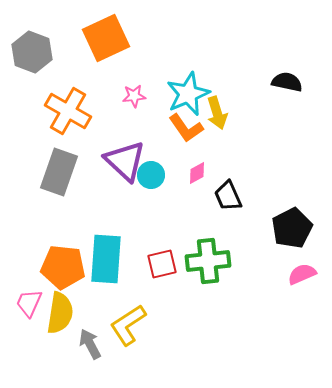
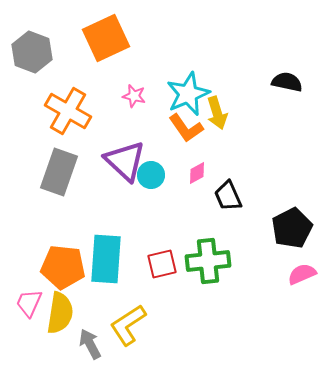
pink star: rotated 20 degrees clockwise
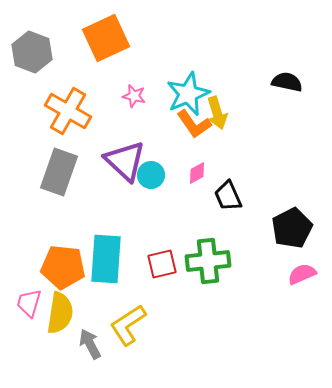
orange L-shape: moved 8 px right, 4 px up
pink trapezoid: rotated 8 degrees counterclockwise
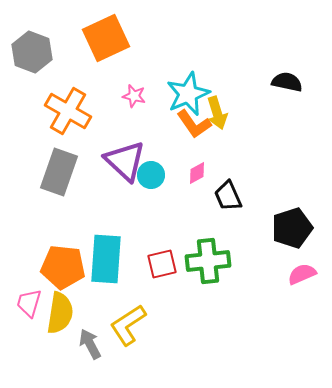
black pentagon: rotated 9 degrees clockwise
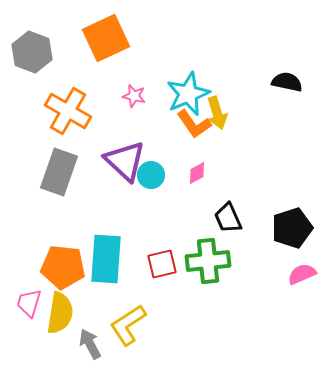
black trapezoid: moved 22 px down
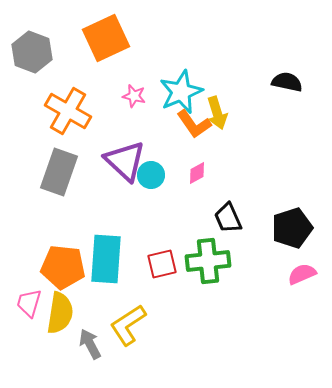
cyan star: moved 7 px left, 2 px up
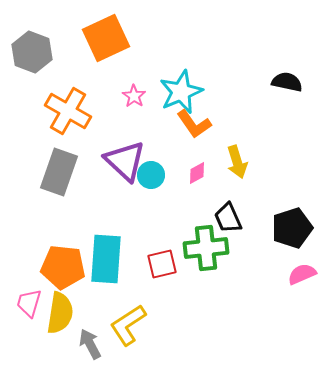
pink star: rotated 20 degrees clockwise
yellow arrow: moved 20 px right, 49 px down
green cross: moved 2 px left, 13 px up
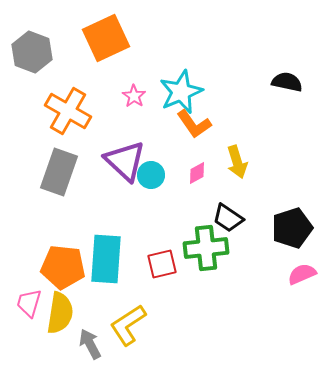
black trapezoid: rotated 32 degrees counterclockwise
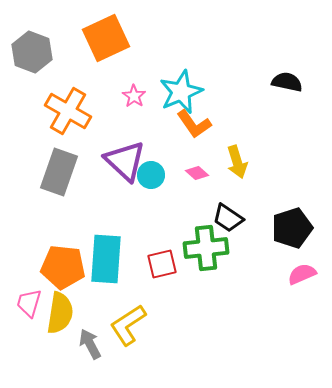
pink diamond: rotated 70 degrees clockwise
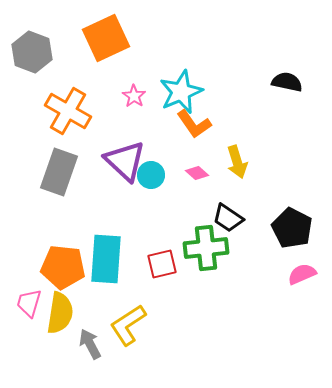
black pentagon: rotated 27 degrees counterclockwise
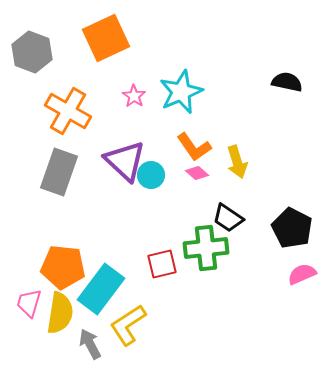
orange L-shape: moved 23 px down
cyan rectangle: moved 5 px left, 30 px down; rotated 33 degrees clockwise
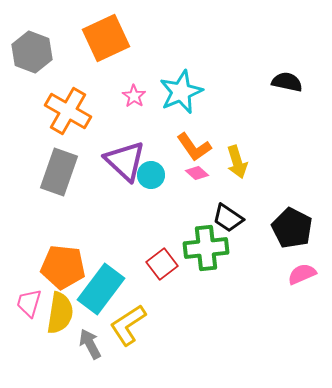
red square: rotated 24 degrees counterclockwise
